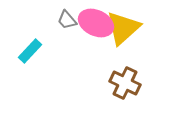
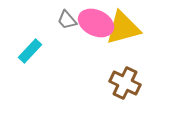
yellow triangle: rotated 27 degrees clockwise
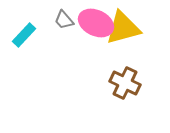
gray trapezoid: moved 3 px left
cyan rectangle: moved 6 px left, 16 px up
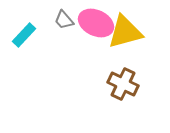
yellow triangle: moved 2 px right, 4 px down
brown cross: moved 2 px left, 1 px down
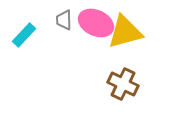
gray trapezoid: rotated 40 degrees clockwise
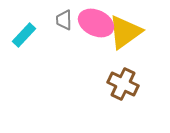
yellow triangle: rotated 21 degrees counterclockwise
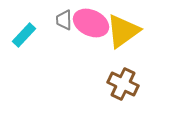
pink ellipse: moved 5 px left
yellow triangle: moved 2 px left, 1 px up
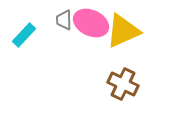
yellow triangle: rotated 12 degrees clockwise
